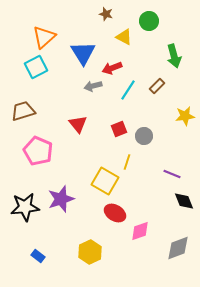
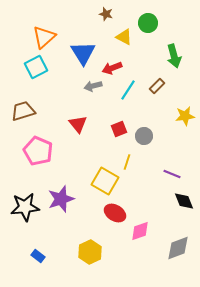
green circle: moved 1 px left, 2 px down
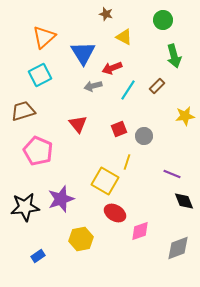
green circle: moved 15 px right, 3 px up
cyan square: moved 4 px right, 8 px down
yellow hexagon: moved 9 px left, 13 px up; rotated 15 degrees clockwise
blue rectangle: rotated 72 degrees counterclockwise
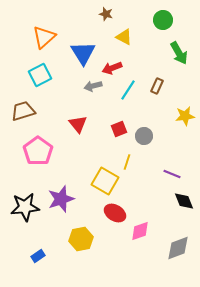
green arrow: moved 5 px right, 3 px up; rotated 15 degrees counterclockwise
brown rectangle: rotated 21 degrees counterclockwise
pink pentagon: rotated 12 degrees clockwise
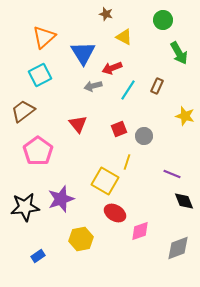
brown trapezoid: rotated 20 degrees counterclockwise
yellow star: rotated 24 degrees clockwise
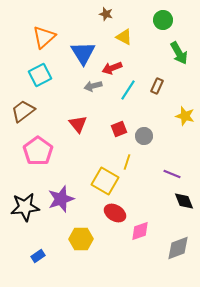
yellow hexagon: rotated 10 degrees clockwise
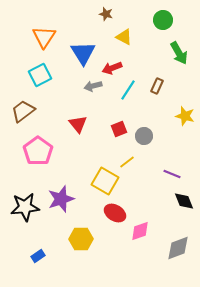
orange triangle: rotated 15 degrees counterclockwise
yellow line: rotated 35 degrees clockwise
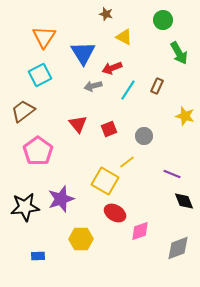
red square: moved 10 px left
blue rectangle: rotated 32 degrees clockwise
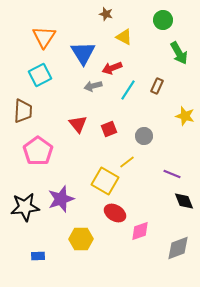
brown trapezoid: rotated 130 degrees clockwise
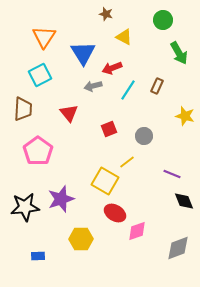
brown trapezoid: moved 2 px up
red triangle: moved 9 px left, 11 px up
pink diamond: moved 3 px left
